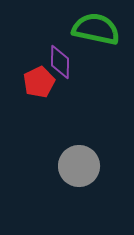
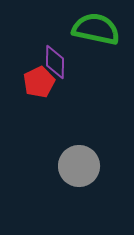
purple diamond: moved 5 px left
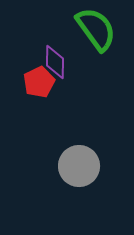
green semicircle: rotated 42 degrees clockwise
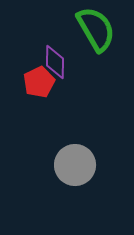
green semicircle: rotated 6 degrees clockwise
gray circle: moved 4 px left, 1 px up
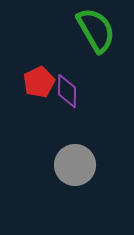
green semicircle: moved 1 px down
purple diamond: moved 12 px right, 29 px down
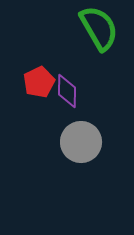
green semicircle: moved 3 px right, 2 px up
gray circle: moved 6 px right, 23 px up
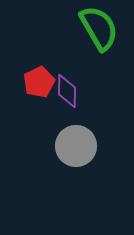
gray circle: moved 5 px left, 4 px down
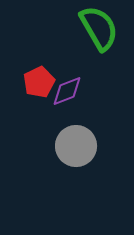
purple diamond: rotated 68 degrees clockwise
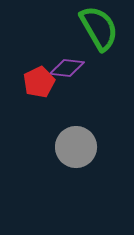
purple diamond: moved 23 px up; rotated 28 degrees clockwise
gray circle: moved 1 px down
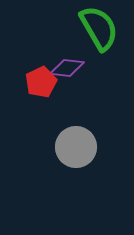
red pentagon: moved 2 px right
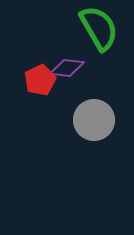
red pentagon: moved 1 px left, 2 px up
gray circle: moved 18 px right, 27 px up
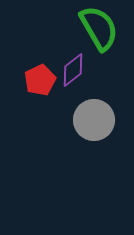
purple diamond: moved 6 px right, 2 px down; rotated 44 degrees counterclockwise
